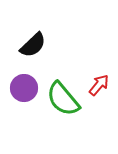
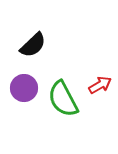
red arrow: moved 1 px right; rotated 20 degrees clockwise
green semicircle: rotated 12 degrees clockwise
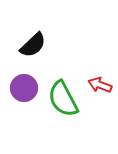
red arrow: rotated 130 degrees counterclockwise
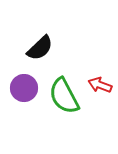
black semicircle: moved 7 px right, 3 px down
green semicircle: moved 1 px right, 3 px up
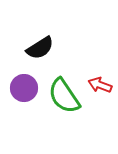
black semicircle: rotated 12 degrees clockwise
green semicircle: rotated 6 degrees counterclockwise
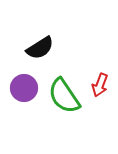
red arrow: rotated 90 degrees counterclockwise
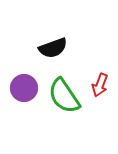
black semicircle: moved 13 px right; rotated 12 degrees clockwise
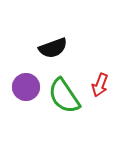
purple circle: moved 2 px right, 1 px up
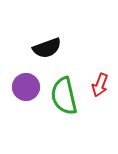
black semicircle: moved 6 px left
green semicircle: rotated 21 degrees clockwise
